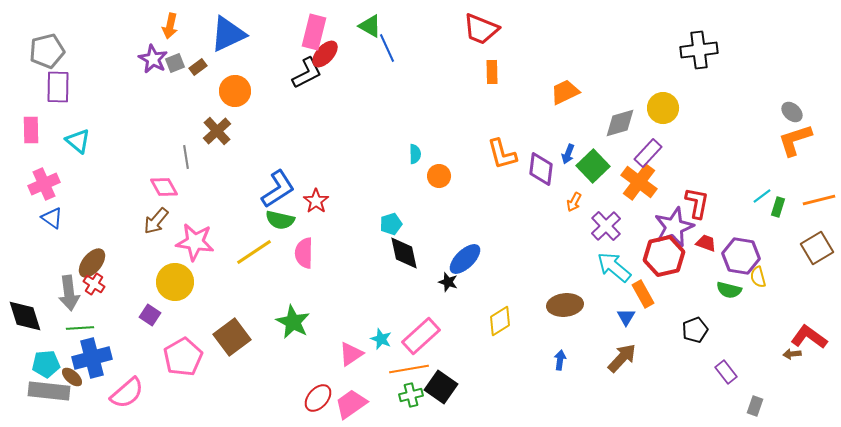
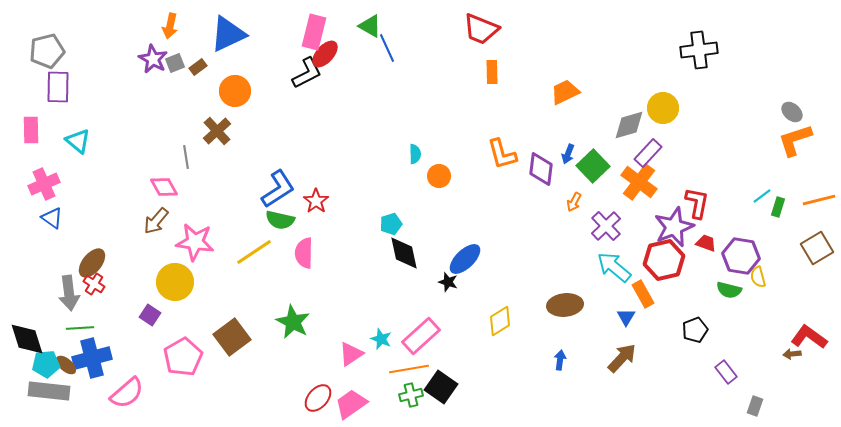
gray diamond at (620, 123): moved 9 px right, 2 px down
red hexagon at (664, 256): moved 4 px down
black diamond at (25, 316): moved 2 px right, 23 px down
brown ellipse at (72, 377): moved 6 px left, 12 px up
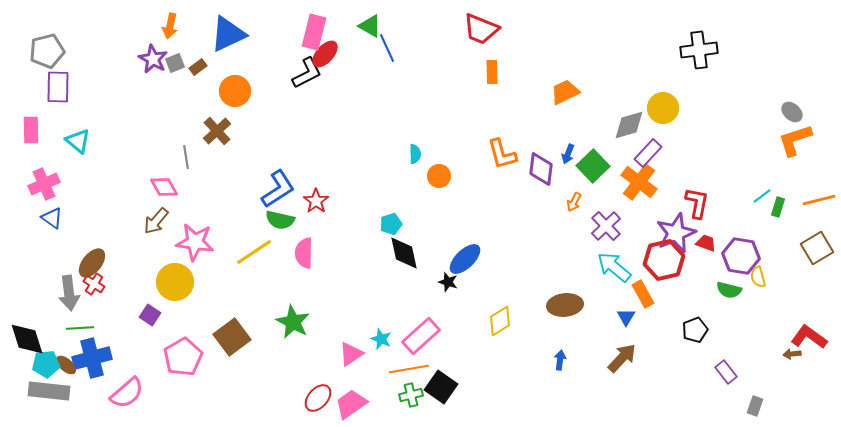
purple star at (674, 227): moved 2 px right, 6 px down
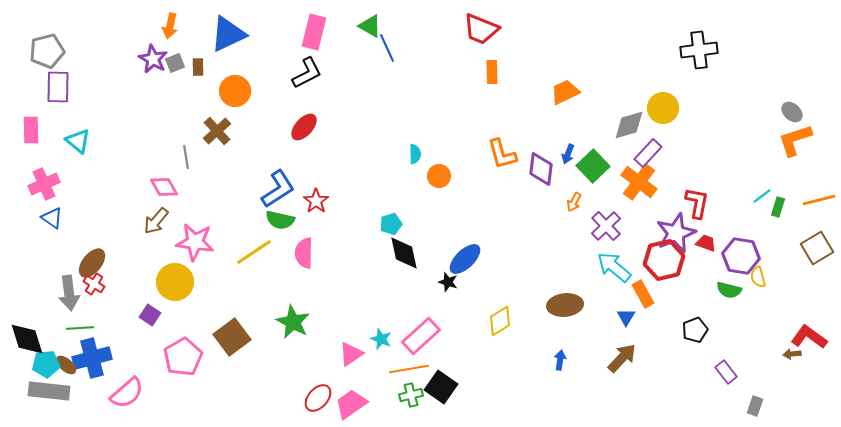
red ellipse at (325, 54): moved 21 px left, 73 px down
brown rectangle at (198, 67): rotated 54 degrees counterclockwise
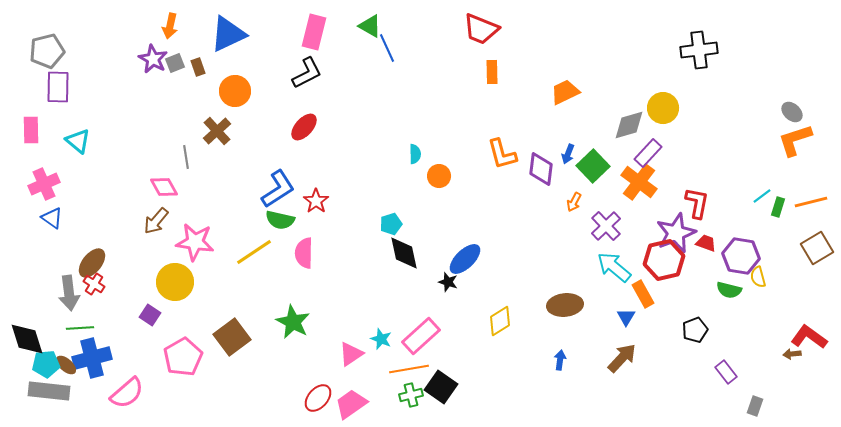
brown rectangle at (198, 67): rotated 18 degrees counterclockwise
orange line at (819, 200): moved 8 px left, 2 px down
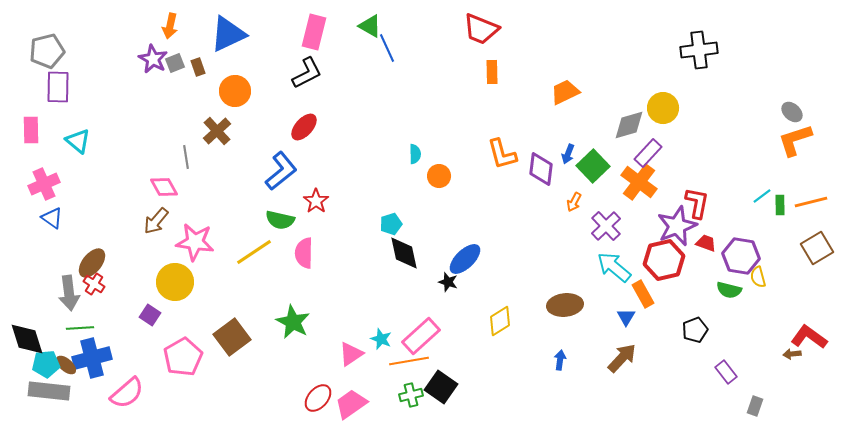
blue L-shape at (278, 189): moved 3 px right, 18 px up; rotated 6 degrees counterclockwise
green rectangle at (778, 207): moved 2 px right, 2 px up; rotated 18 degrees counterclockwise
purple star at (676, 233): moved 1 px right, 7 px up
orange line at (409, 369): moved 8 px up
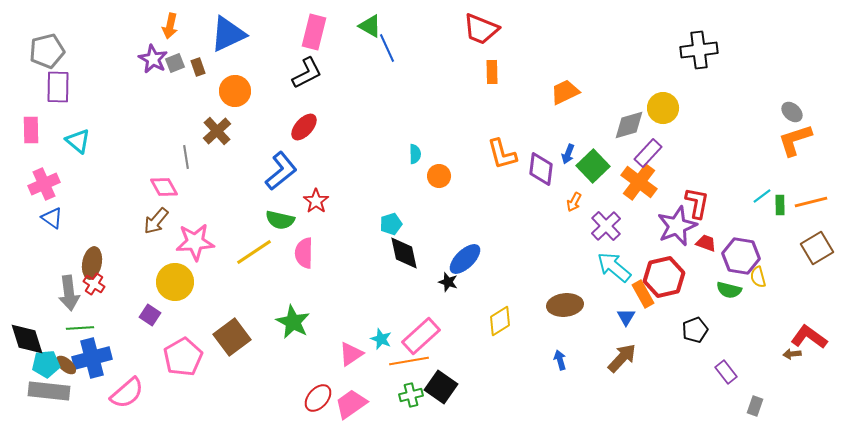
pink star at (195, 242): rotated 12 degrees counterclockwise
red hexagon at (664, 260): moved 17 px down
brown ellipse at (92, 263): rotated 28 degrees counterclockwise
blue arrow at (560, 360): rotated 24 degrees counterclockwise
